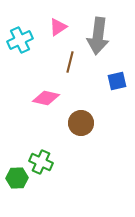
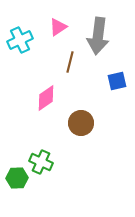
pink diamond: rotated 48 degrees counterclockwise
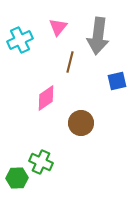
pink triangle: rotated 18 degrees counterclockwise
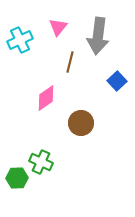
blue square: rotated 30 degrees counterclockwise
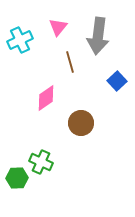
brown line: rotated 30 degrees counterclockwise
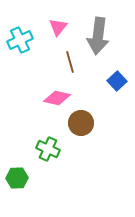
pink diamond: moved 11 px right; rotated 48 degrees clockwise
green cross: moved 7 px right, 13 px up
